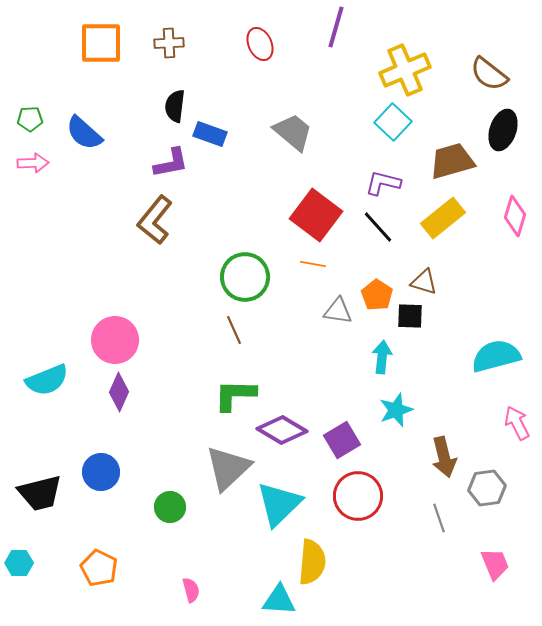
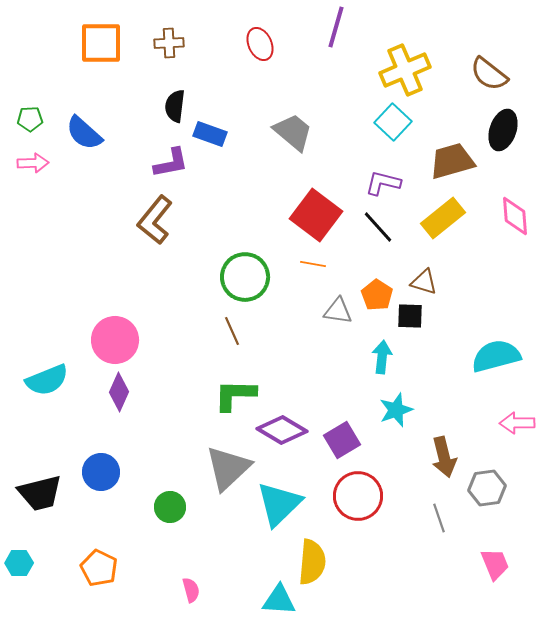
pink diamond at (515, 216): rotated 21 degrees counterclockwise
brown line at (234, 330): moved 2 px left, 1 px down
pink arrow at (517, 423): rotated 64 degrees counterclockwise
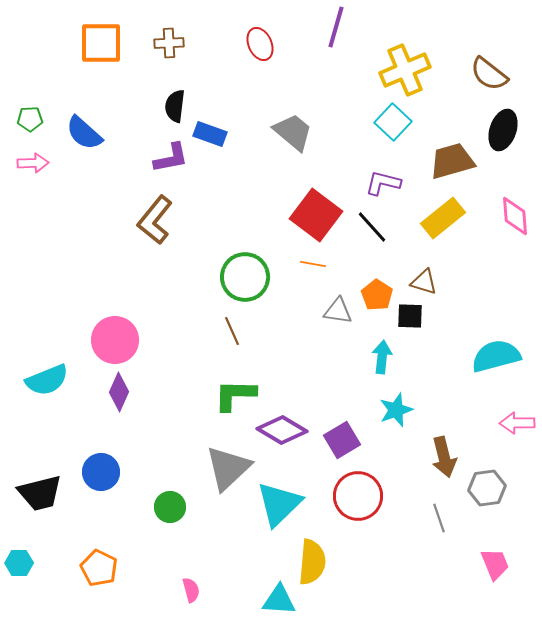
purple L-shape at (171, 163): moved 5 px up
black line at (378, 227): moved 6 px left
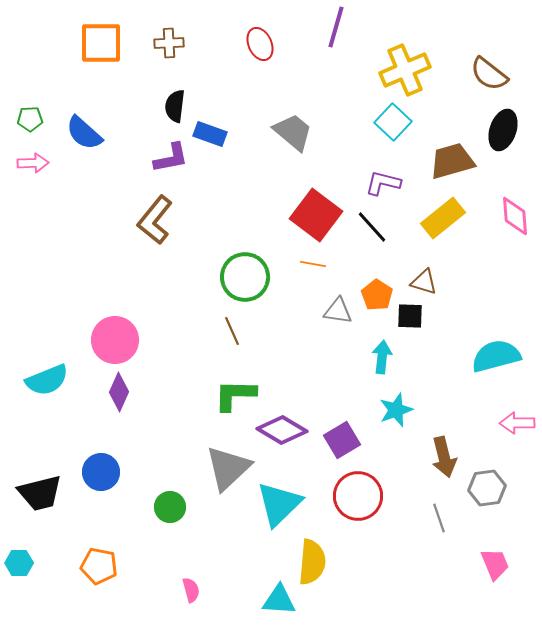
orange pentagon at (99, 568): moved 2 px up; rotated 15 degrees counterclockwise
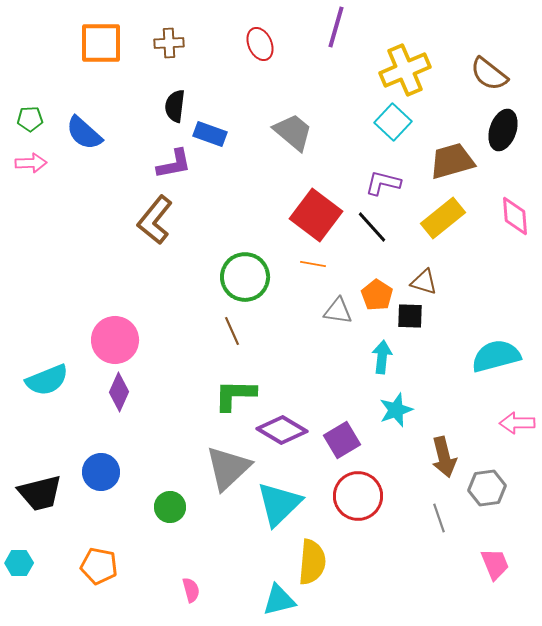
purple L-shape at (171, 158): moved 3 px right, 6 px down
pink arrow at (33, 163): moved 2 px left
cyan triangle at (279, 600): rotated 18 degrees counterclockwise
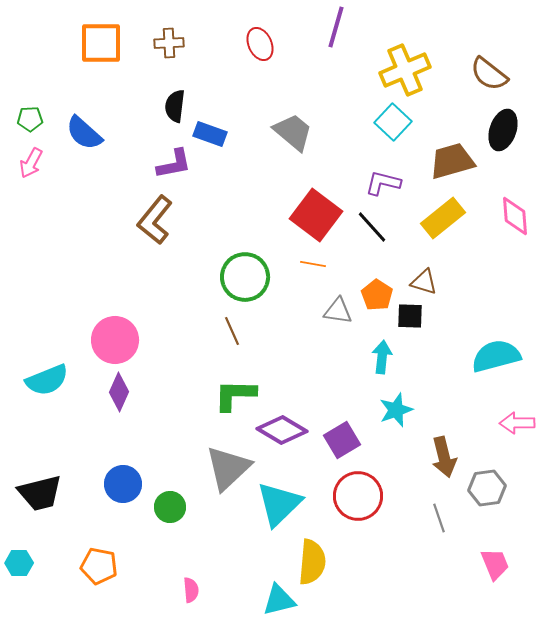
pink arrow at (31, 163): rotated 120 degrees clockwise
blue circle at (101, 472): moved 22 px right, 12 px down
pink semicircle at (191, 590): rotated 10 degrees clockwise
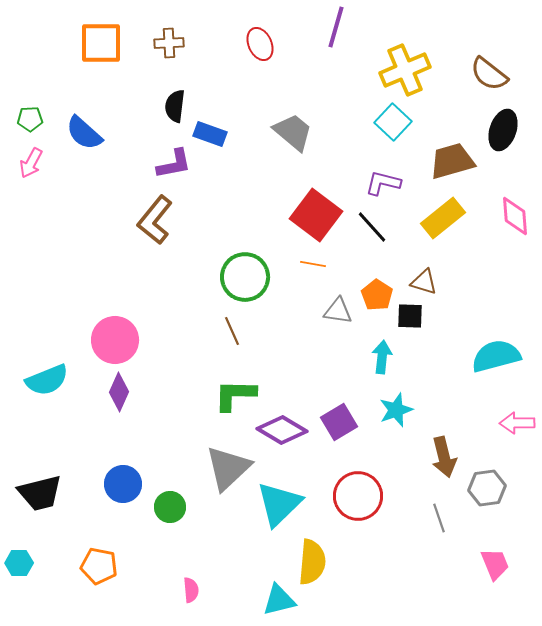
purple square at (342, 440): moved 3 px left, 18 px up
